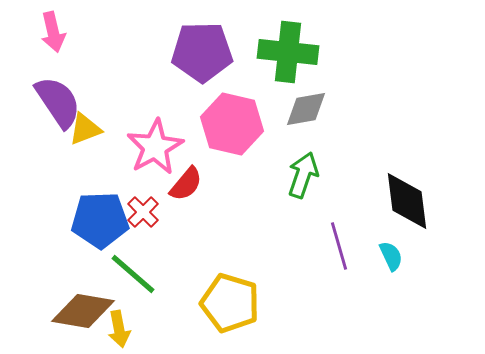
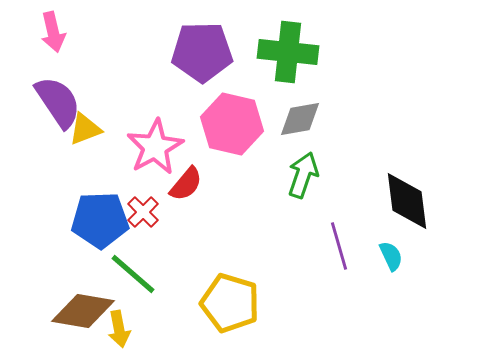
gray diamond: moved 6 px left, 10 px down
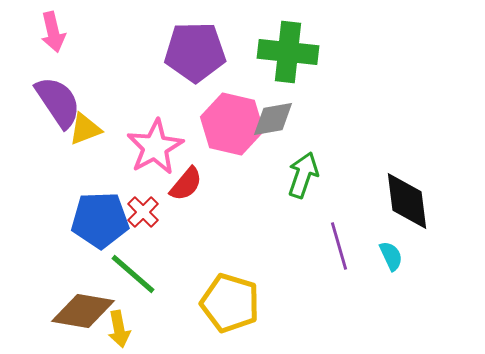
purple pentagon: moved 7 px left
gray diamond: moved 27 px left
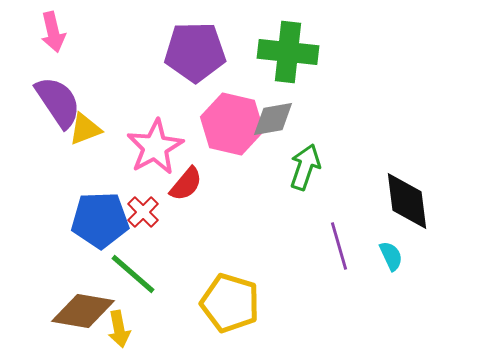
green arrow: moved 2 px right, 8 px up
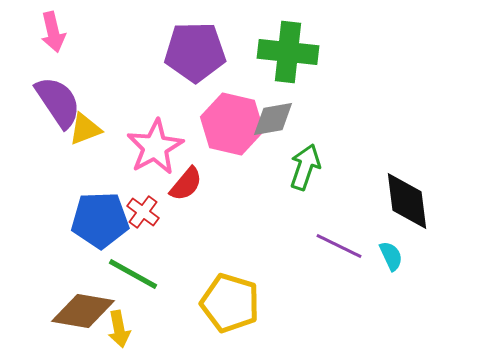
red cross: rotated 8 degrees counterclockwise
purple line: rotated 48 degrees counterclockwise
green line: rotated 12 degrees counterclockwise
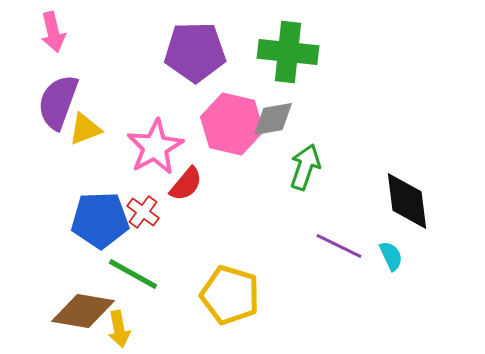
purple semicircle: rotated 126 degrees counterclockwise
yellow pentagon: moved 8 px up
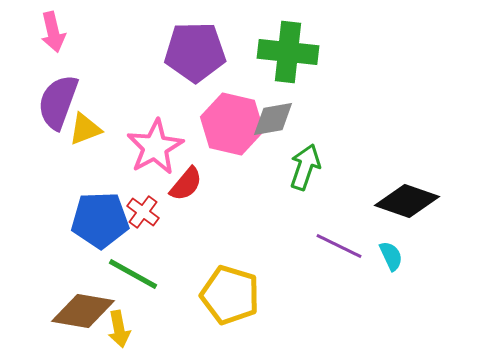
black diamond: rotated 64 degrees counterclockwise
